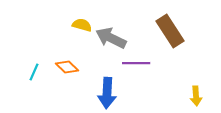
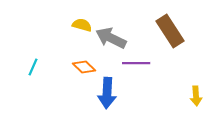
orange diamond: moved 17 px right
cyan line: moved 1 px left, 5 px up
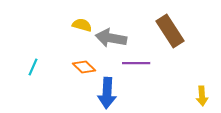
gray arrow: rotated 16 degrees counterclockwise
yellow arrow: moved 6 px right
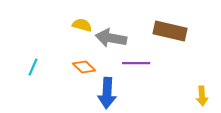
brown rectangle: rotated 44 degrees counterclockwise
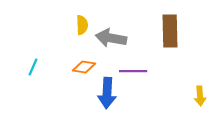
yellow semicircle: rotated 72 degrees clockwise
brown rectangle: rotated 76 degrees clockwise
purple line: moved 3 px left, 8 px down
orange diamond: rotated 35 degrees counterclockwise
yellow arrow: moved 2 px left
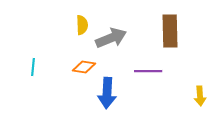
gray arrow: rotated 148 degrees clockwise
cyan line: rotated 18 degrees counterclockwise
purple line: moved 15 px right
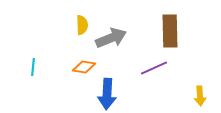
purple line: moved 6 px right, 3 px up; rotated 24 degrees counterclockwise
blue arrow: moved 1 px down
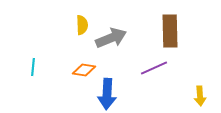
orange diamond: moved 3 px down
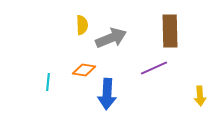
cyan line: moved 15 px right, 15 px down
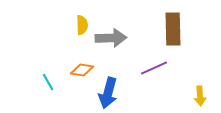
brown rectangle: moved 3 px right, 2 px up
gray arrow: rotated 20 degrees clockwise
orange diamond: moved 2 px left
cyan line: rotated 36 degrees counterclockwise
blue arrow: moved 1 px right, 1 px up; rotated 12 degrees clockwise
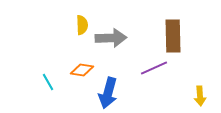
brown rectangle: moved 7 px down
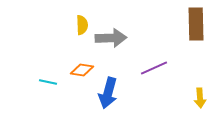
brown rectangle: moved 23 px right, 12 px up
cyan line: rotated 48 degrees counterclockwise
yellow arrow: moved 2 px down
